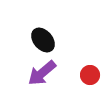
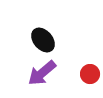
red circle: moved 1 px up
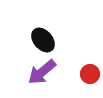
purple arrow: moved 1 px up
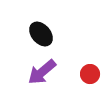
black ellipse: moved 2 px left, 6 px up
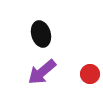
black ellipse: rotated 25 degrees clockwise
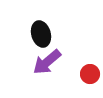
purple arrow: moved 5 px right, 10 px up
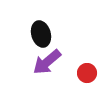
red circle: moved 3 px left, 1 px up
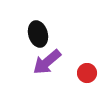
black ellipse: moved 3 px left
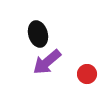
red circle: moved 1 px down
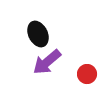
black ellipse: rotated 10 degrees counterclockwise
